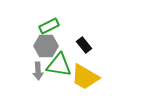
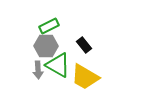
green triangle: moved 1 px left; rotated 20 degrees clockwise
gray arrow: moved 1 px up
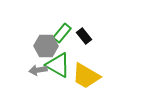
green rectangle: moved 13 px right, 7 px down; rotated 24 degrees counterclockwise
black rectangle: moved 9 px up
gray arrow: rotated 84 degrees clockwise
yellow trapezoid: moved 1 px right, 1 px up
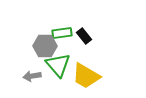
green rectangle: rotated 42 degrees clockwise
gray hexagon: moved 1 px left
green triangle: rotated 20 degrees clockwise
gray arrow: moved 6 px left, 6 px down
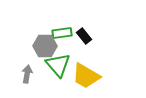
gray arrow: moved 5 px left, 2 px up; rotated 108 degrees clockwise
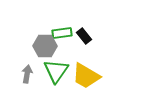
green triangle: moved 2 px left, 6 px down; rotated 16 degrees clockwise
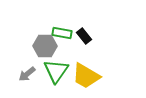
green rectangle: rotated 18 degrees clockwise
gray arrow: rotated 138 degrees counterclockwise
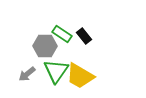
green rectangle: moved 1 px down; rotated 24 degrees clockwise
yellow trapezoid: moved 6 px left
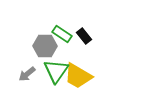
yellow trapezoid: moved 2 px left
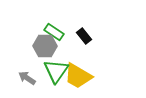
green rectangle: moved 8 px left, 2 px up
gray arrow: moved 4 px down; rotated 72 degrees clockwise
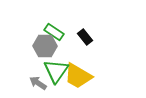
black rectangle: moved 1 px right, 1 px down
gray arrow: moved 11 px right, 5 px down
